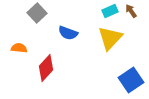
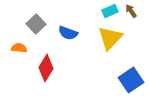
gray square: moved 1 px left, 11 px down
red diamond: rotated 12 degrees counterclockwise
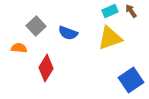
gray square: moved 2 px down
yellow triangle: rotated 28 degrees clockwise
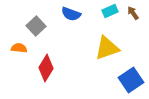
brown arrow: moved 2 px right, 2 px down
blue semicircle: moved 3 px right, 19 px up
yellow triangle: moved 3 px left, 10 px down
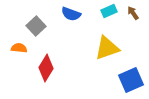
cyan rectangle: moved 1 px left
blue square: rotated 10 degrees clockwise
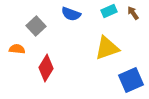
orange semicircle: moved 2 px left, 1 px down
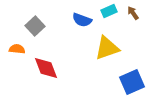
blue semicircle: moved 11 px right, 6 px down
gray square: moved 1 px left
red diamond: rotated 52 degrees counterclockwise
blue square: moved 1 px right, 2 px down
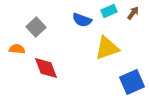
brown arrow: rotated 72 degrees clockwise
gray square: moved 1 px right, 1 px down
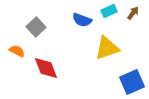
orange semicircle: moved 2 px down; rotated 21 degrees clockwise
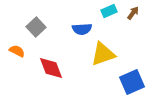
blue semicircle: moved 9 px down; rotated 24 degrees counterclockwise
yellow triangle: moved 4 px left, 6 px down
red diamond: moved 5 px right
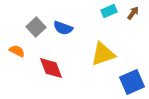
blue semicircle: moved 19 px left, 1 px up; rotated 24 degrees clockwise
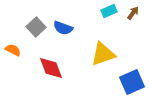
orange semicircle: moved 4 px left, 1 px up
